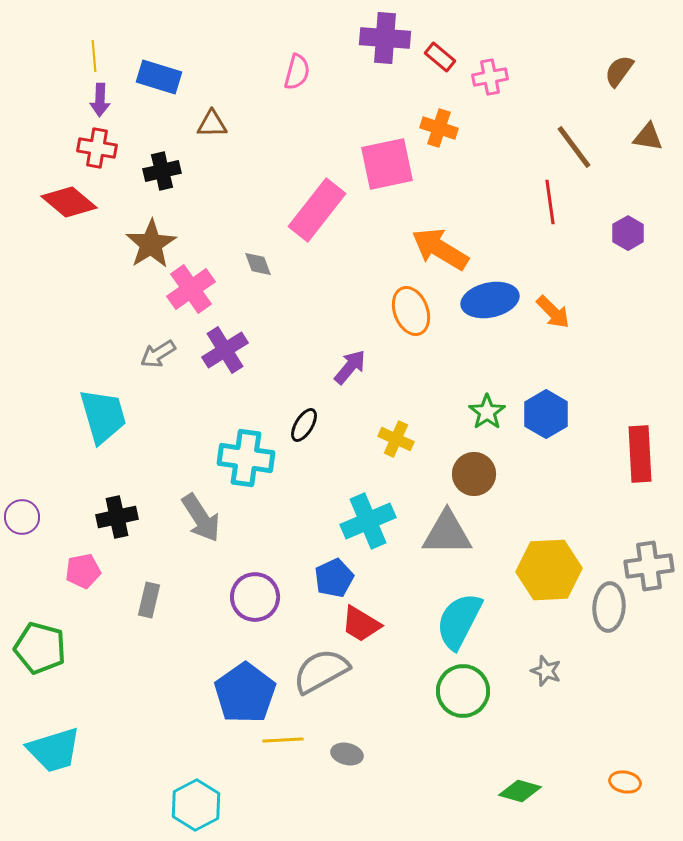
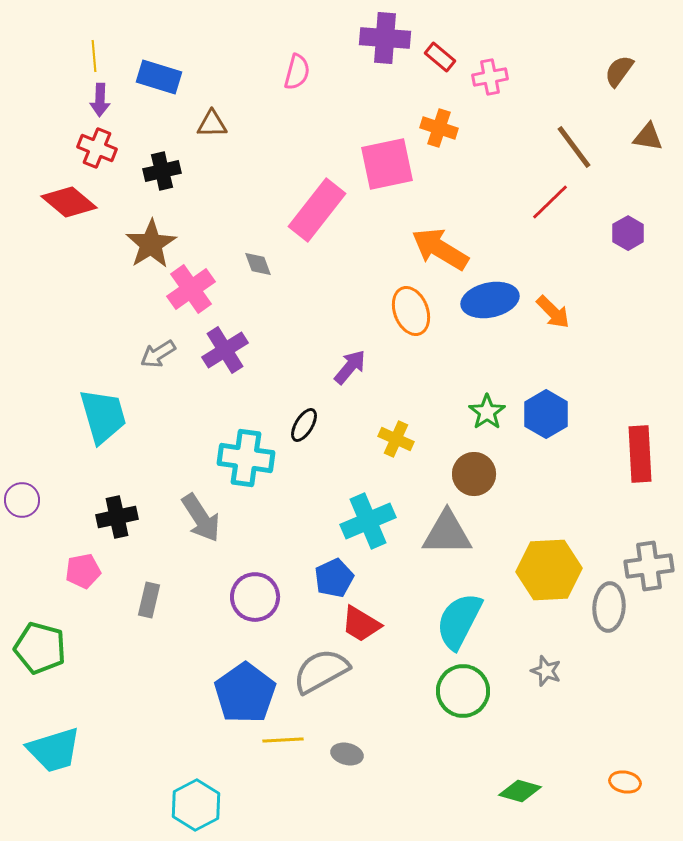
red cross at (97, 148): rotated 12 degrees clockwise
red line at (550, 202): rotated 54 degrees clockwise
purple circle at (22, 517): moved 17 px up
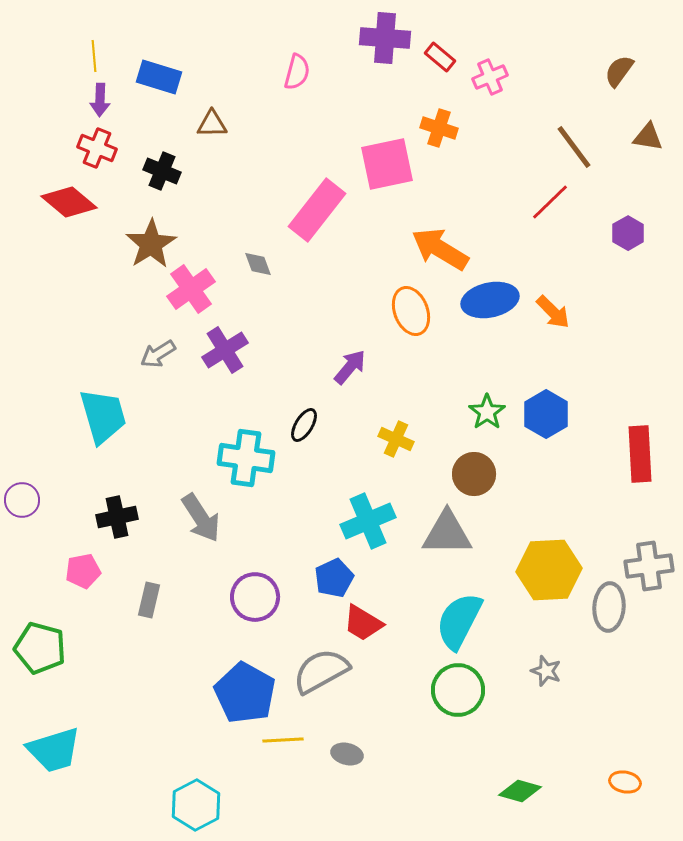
pink cross at (490, 77): rotated 12 degrees counterclockwise
black cross at (162, 171): rotated 36 degrees clockwise
red trapezoid at (361, 624): moved 2 px right, 1 px up
green circle at (463, 691): moved 5 px left, 1 px up
blue pentagon at (245, 693): rotated 8 degrees counterclockwise
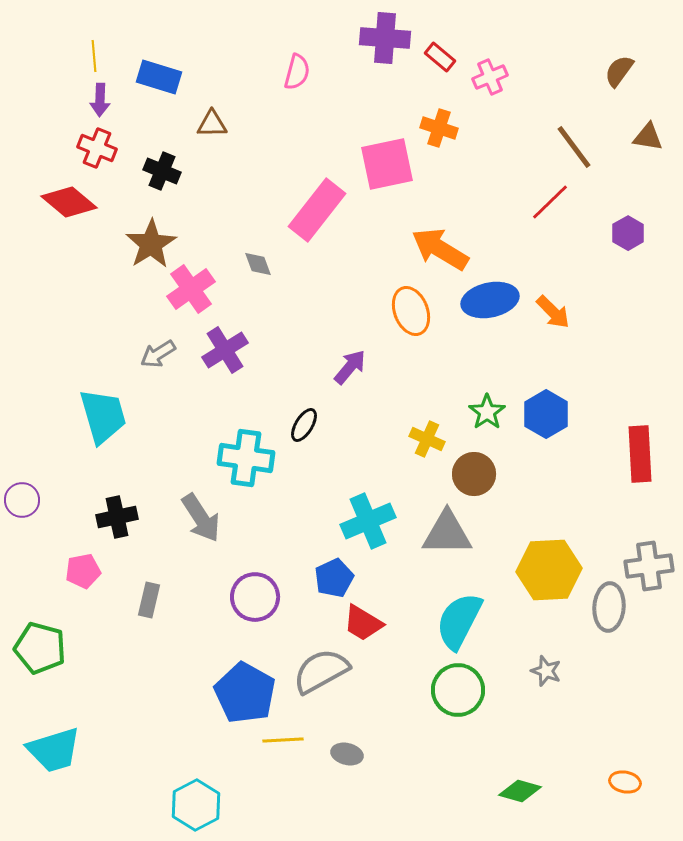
yellow cross at (396, 439): moved 31 px right
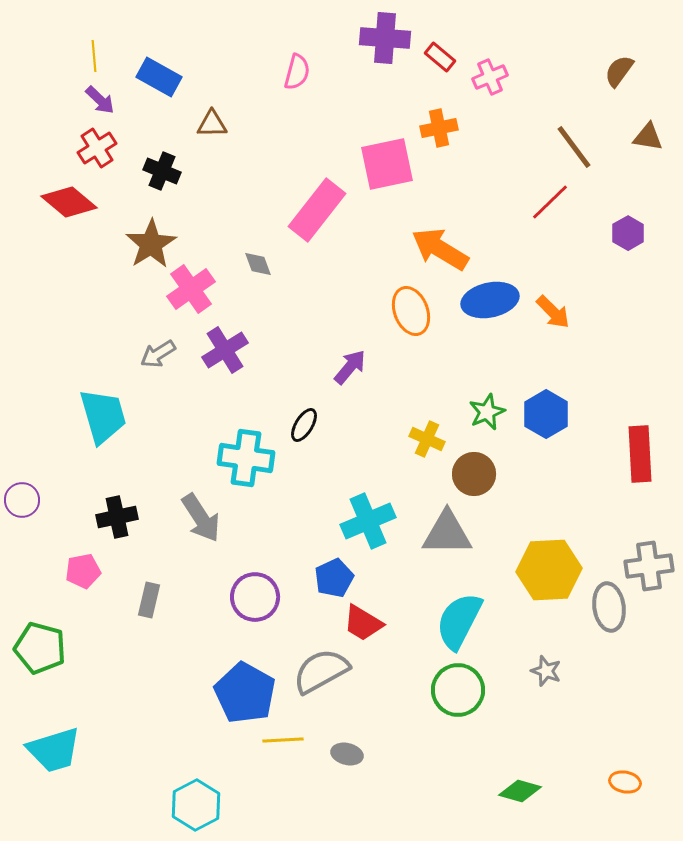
blue rectangle at (159, 77): rotated 12 degrees clockwise
purple arrow at (100, 100): rotated 48 degrees counterclockwise
orange cross at (439, 128): rotated 30 degrees counterclockwise
red cross at (97, 148): rotated 36 degrees clockwise
green star at (487, 412): rotated 12 degrees clockwise
gray ellipse at (609, 607): rotated 12 degrees counterclockwise
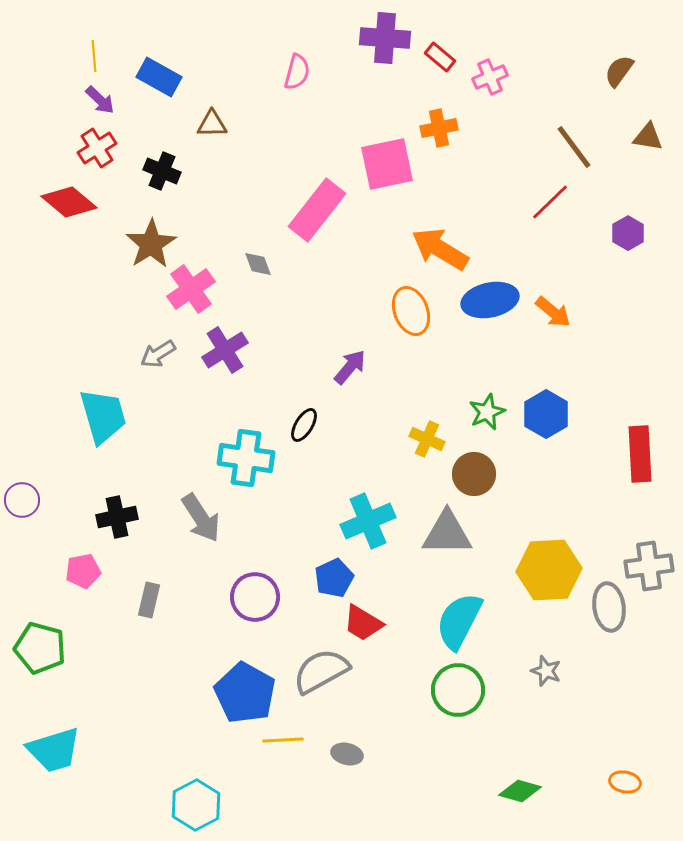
orange arrow at (553, 312): rotated 6 degrees counterclockwise
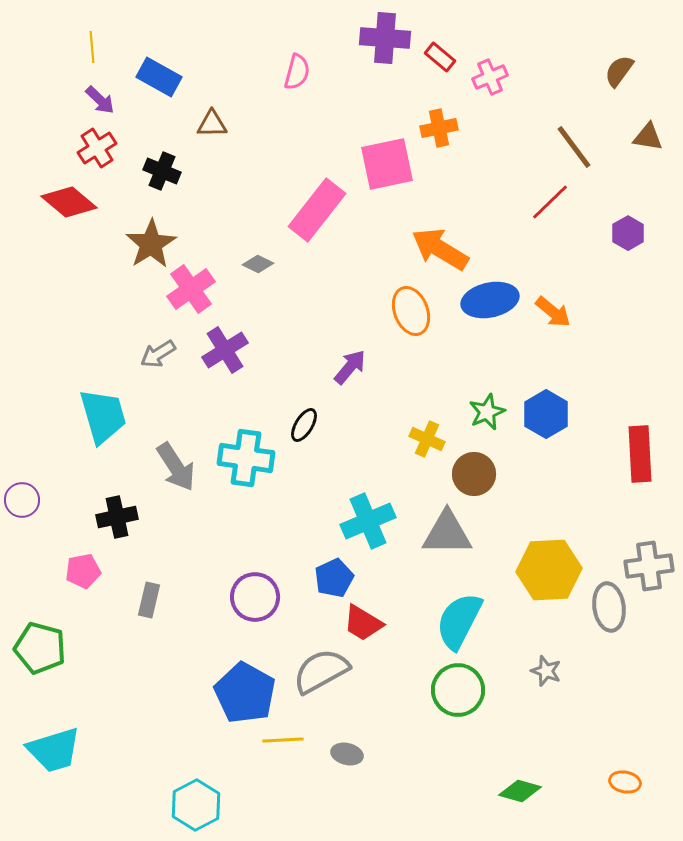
yellow line at (94, 56): moved 2 px left, 9 px up
gray diamond at (258, 264): rotated 44 degrees counterclockwise
gray arrow at (201, 518): moved 25 px left, 51 px up
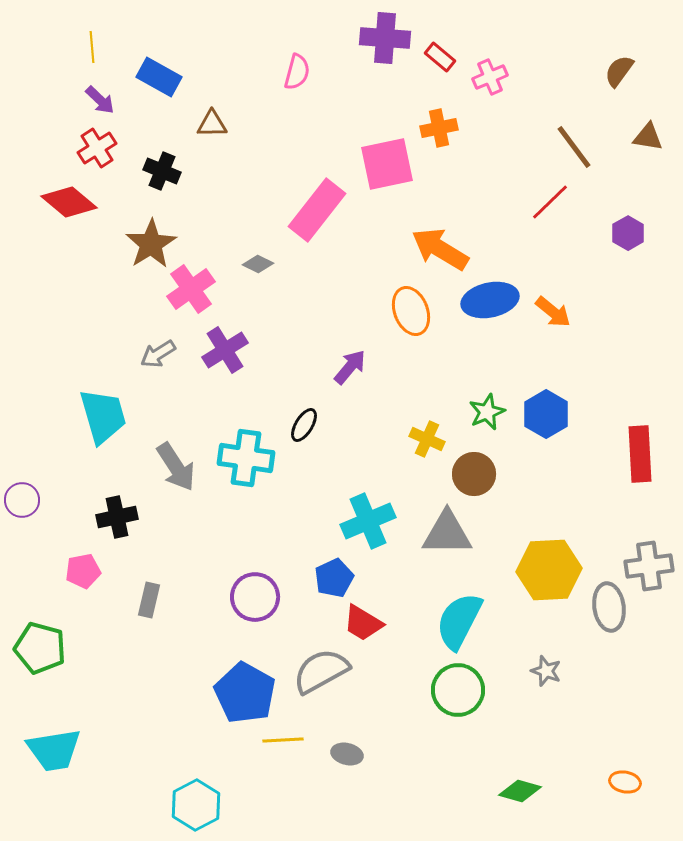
cyan trapezoid at (54, 750): rotated 8 degrees clockwise
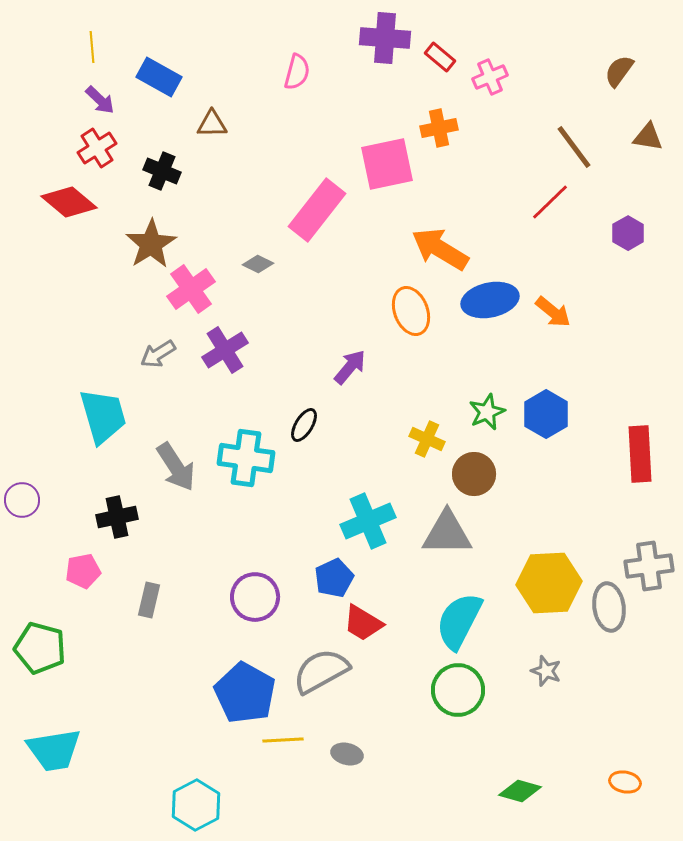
yellow hexagon at (549, 570): moved 13 px down
